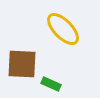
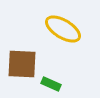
yellow ellipse: rotated 15 degrees counterclockwise
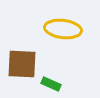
yellow ellipse: rotated 24 degrees counterclockwise
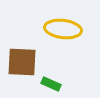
brown square: moved 2 px up
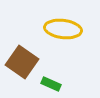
brown square: rotated 32 degrees clockwise
